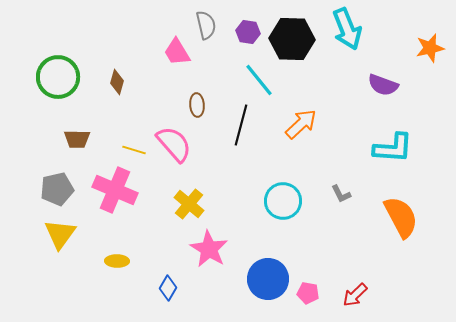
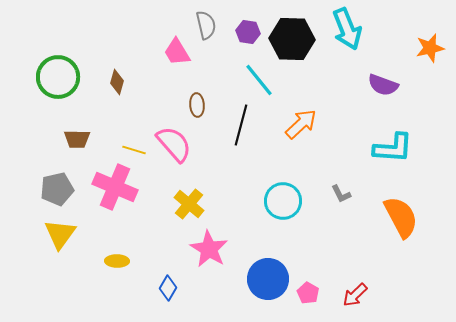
pink cross: moved 3 px up
pink pentagon: rotated 20 degrees clockwise
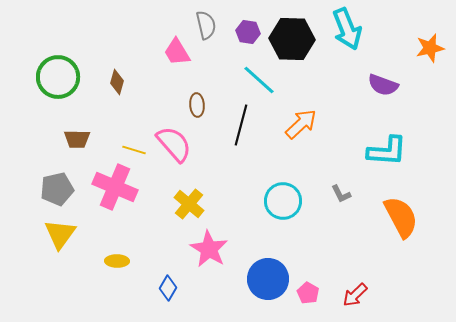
cyan line: rotated 9 degrees counterclockwise
cyan L-shape: moved 6 px left, 3 px down
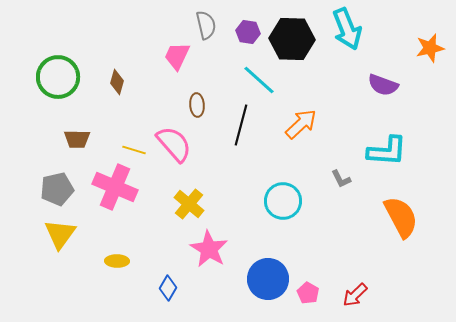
pink trapezoid: moved 4 px down; rotated 56 degrees clockwise
gray L-shape: moved 15 px up
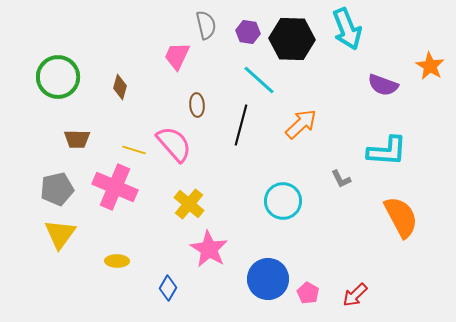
orange star: moved 18 px down; rotated 28 degrees counterclockwise
brown diamond: moved 3 px right, 5 px down
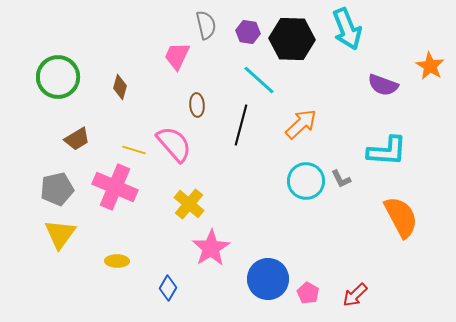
brown trapezoid: rotated 32 degrees counterclockwise
cyan circle: moved 23 px right, 20 px up
pink star: moved 2 px right, 1 px up; rotated 9 degrees clockwise
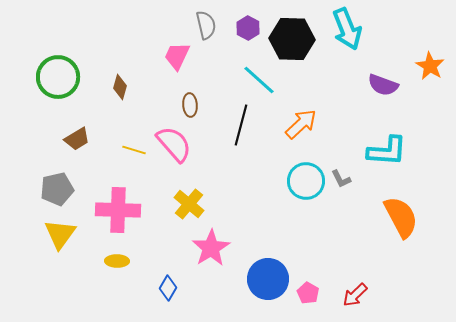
purple hexagon: moved 4 px up; rotated 20 degrees clockwise
brown ellipse: moved 7 px left
pink cross: moved 3 px right, 23 px down; rotated 21 degrees counterclockwise
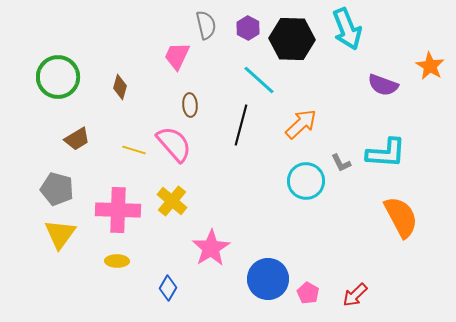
cyan L-shape: moved 1 px left, 2 px down
gray L-shape: moved 16 px up
gray pentagon: rotated 28 degrees clockwise
yellow cross: moved 17 px left, 3 px up
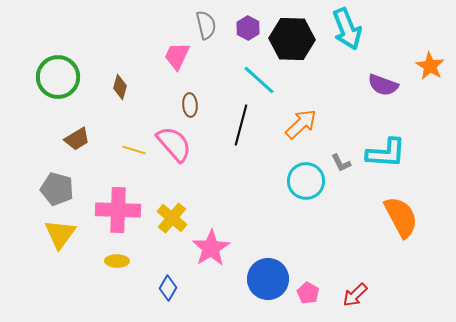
yellow cross: moved 17 px down
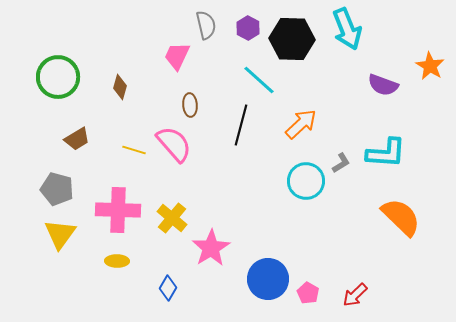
gray L-shape: rotated 95 degrees counterclockwise
orange semicircle: rotated 18 degrees counterclockwise
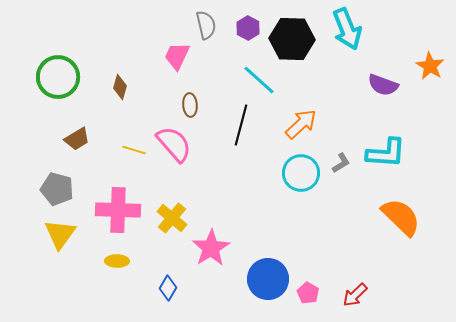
cyan circle: moved 5 px left, 8 px up
